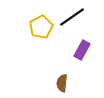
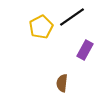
purple rectangle: moved 3 px right
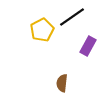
yellow pentagon: moved 1 px right, 3 px down
purple rectangle: moved 3 px right, 4 px up
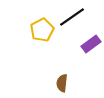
purple rectangle: moved 3 px right, 2 px up; rotated 24 degrees clockwise
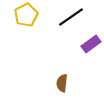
black line: moved 1 px left
yellow pentagon: moved 16 px left, 15 px up
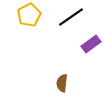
yellow pentagon: moved 3 px right
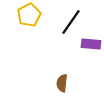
black line: moved 5 px down; rotated 20 degrees counterclockwise
purple rectangle: rotated 42 degrees clockwise
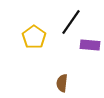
yellow pentagon: moved 5 px right, 22 px down; rotated 10 degrees counterclockwise
purple rectangle: moved 1 px left, 1 px down
